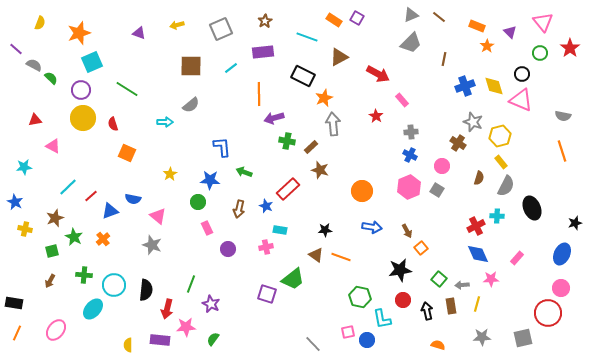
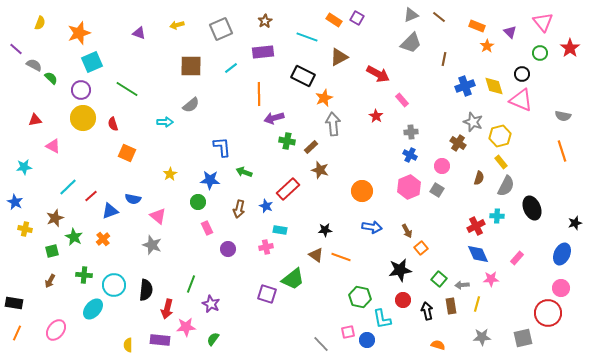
gray line at (313, 344): moved 8 px right
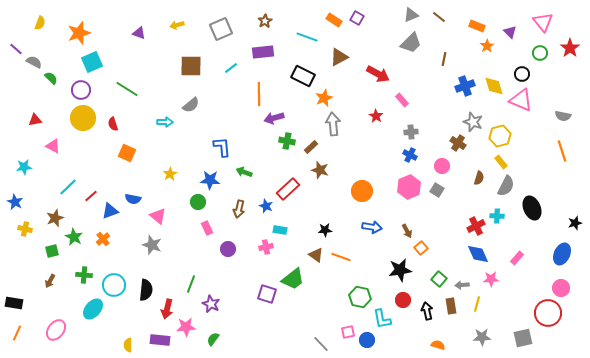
gray semicircle at (34, 65): moved 3 px up
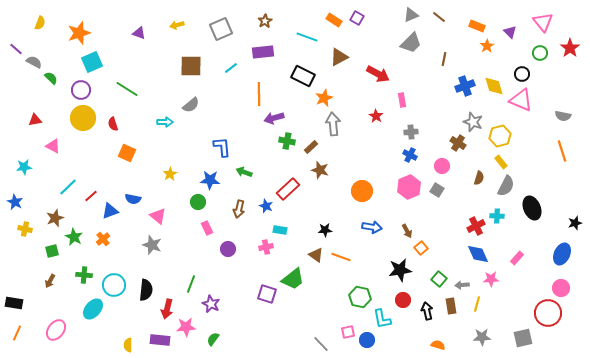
pink rectangle at (402, 100): rotated 32 degrees clockwise
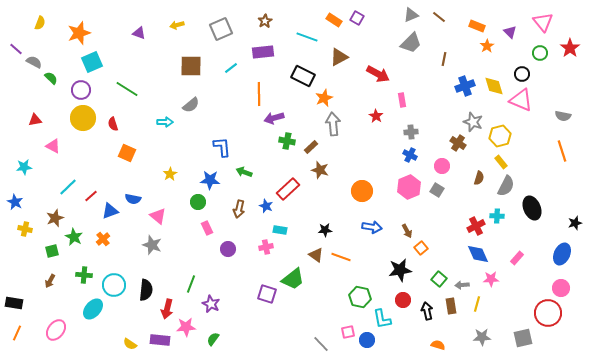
yellow semicircle at (128, 345): moved 2 px right, 1 px up; rotated 56 degrees counterclockwise
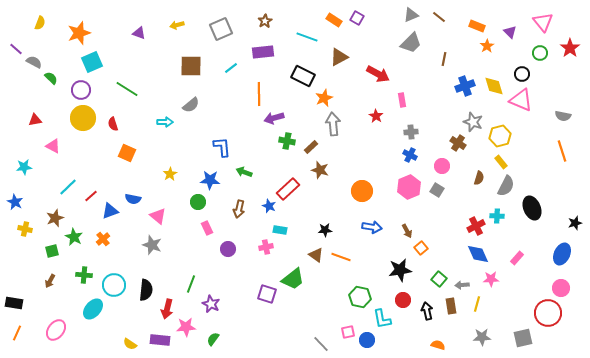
blue star at (266, 206): moved 3 px right
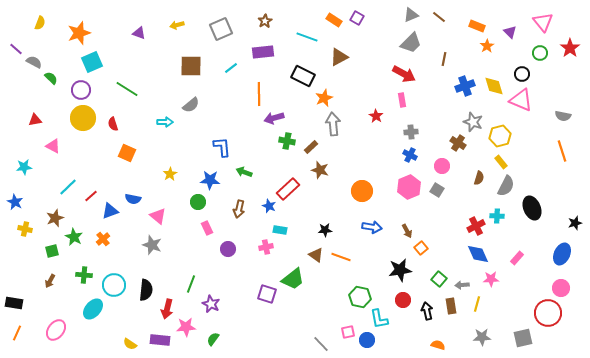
red arrow at (378, 74): moved 26 px right
cyan L-shape at (382, 319): moved 3 px left
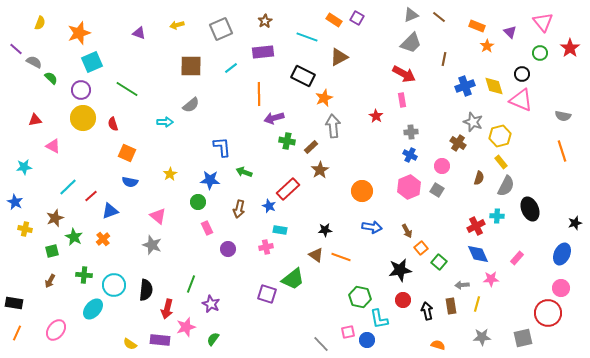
gray arrow at (333, 124): moved 2 px down
brown star at (320, 170): rotated 24 degrees clockwise
blue semicircle at (133, 199): moved 3 px left, 17 px up
black ellipse at (532, 208): moved 2 px left, 1 px down
green square at (439, 279): moved 17 px up
pink star at (186, 327): rotated 12 degrees counterclockwise
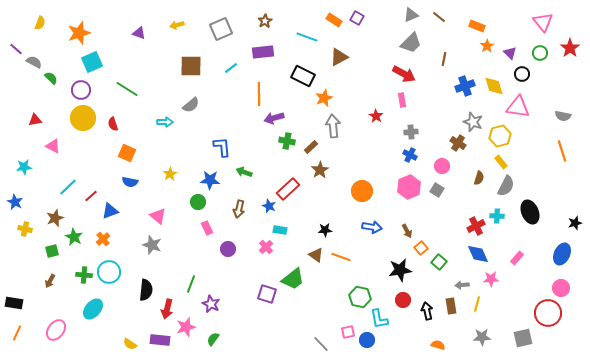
purple triangle at (510, 32): moved 21 px down
pink triangle at (521, 100): moved 3 px left, 7 px down; rotated 15 degrees counterclockwise
black ellipse at (530, 209): moved 3 px down
pink cross at (266, 247): rotated 32 degrees counterclockwise
cyan circle at (114, 285): moved 5 px left, 13 px up
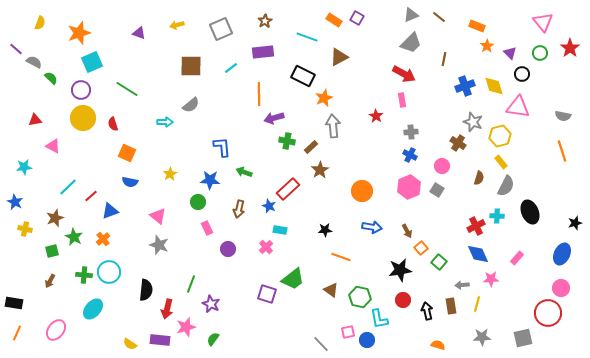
gray star at (152, 245): moved 7 px right
brown triangle at (316, 255): moved 15 px right, 35 px down
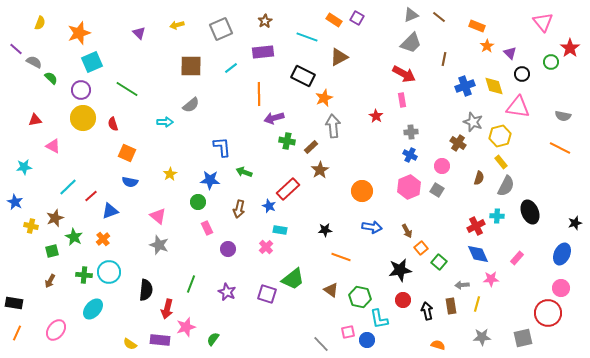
purple triangle at (139, 33): rotated 24 degrees clockwise
green circle at (540, 53): moved 11 px right, 9 px down
orange line at (562, 151): moved 2 px left, 3 px up; rotated 45 degrees counterclockwise
yellow cross at (25, 229): moved 6 px right, 3 px up
purple star at (211, 304): moved 16 px right, 12 px up
